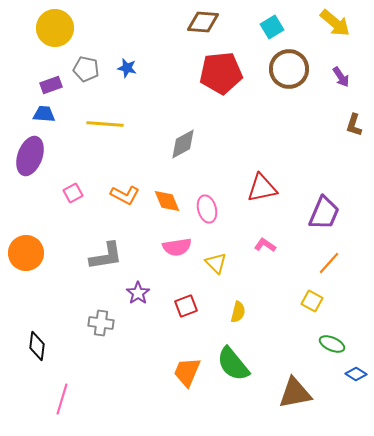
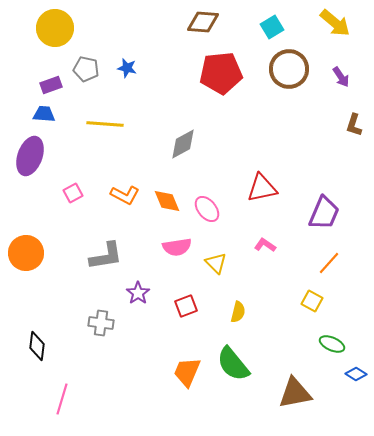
pink ellipse: rotated 24 degrees counterclockwise
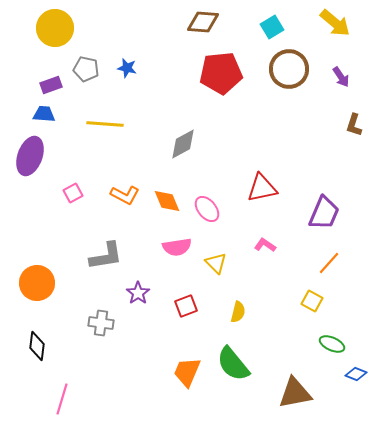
orange circle: moved 11 px right, 30 px down
blue diamond: rotated 10 degrees counterclockwise
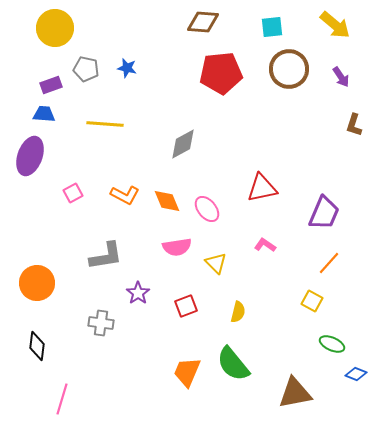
yellow arrow: moved 2 px down
cyan square: rotated 25 degrees clockwise
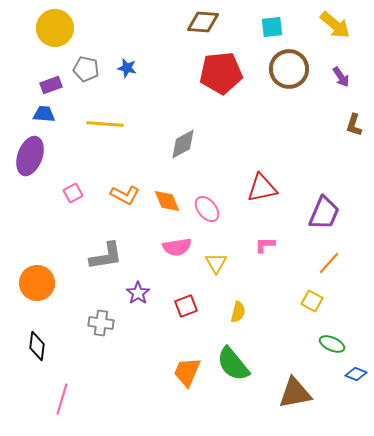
pink L-shape: rotated 35 degrees counterclockwise
yellow triangle: rotated 15 degrees clockwise
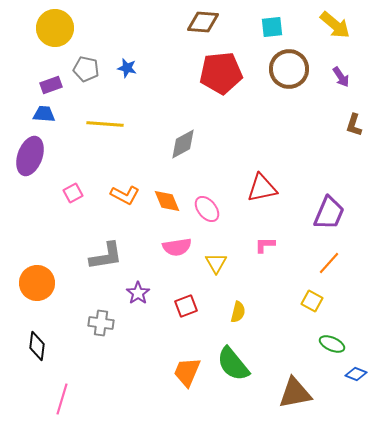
purple trapezoid: moved 5 px right
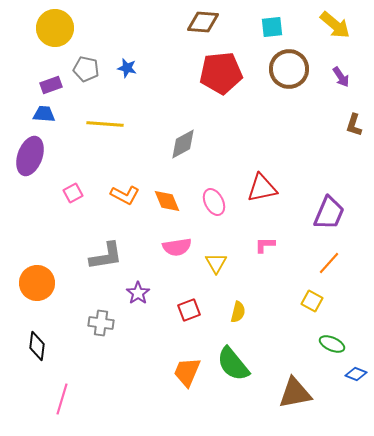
pink ellipse: moved 7 px right, 7 px up; rotated 12 degrees clockwise
red square: moved 3 px right, 4 px down
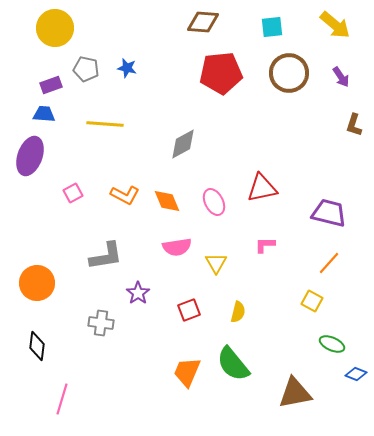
brown circle: moved 4 px down
purple trapezoid: rotated 99 degrees counterclockwise
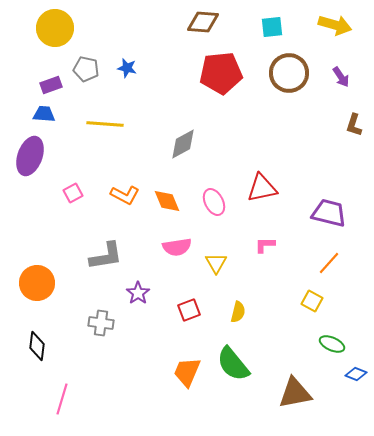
yellow arrow: rotated 24 degrees counterclockwise
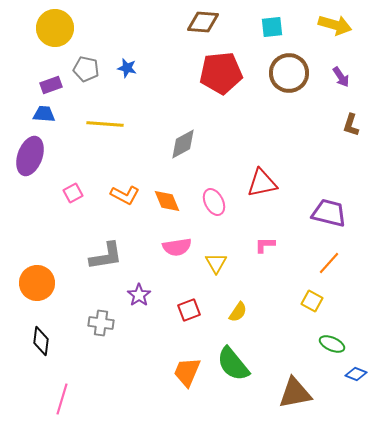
brown L-shape: moved 3 px left
red triangle: moved 5 px up
purple star: moved 1 px right, 2 px down
yellow semicircle: rotated 20 degrees clockwise
black diamond: moved 4 px right, 5 px up
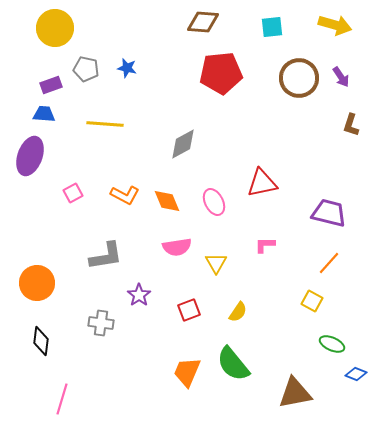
brown circle: moved 10 px right, 5 px down
